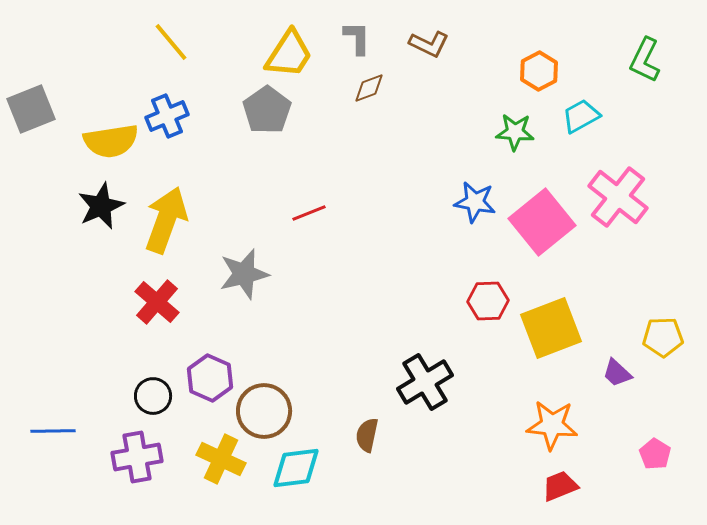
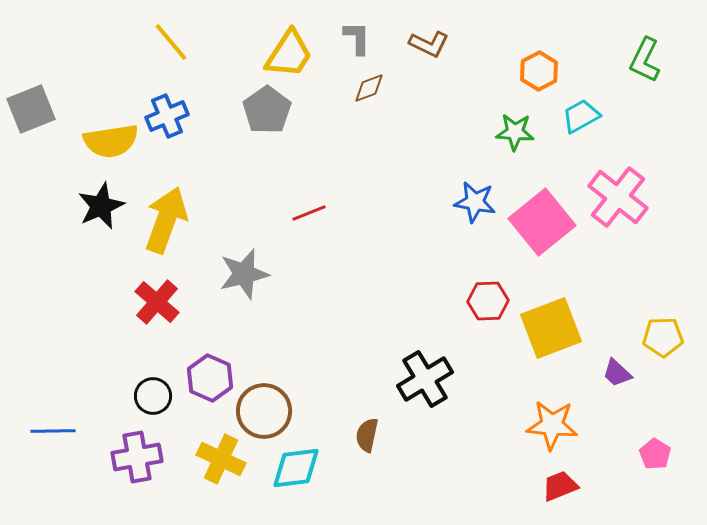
black cross: moved 3 px up
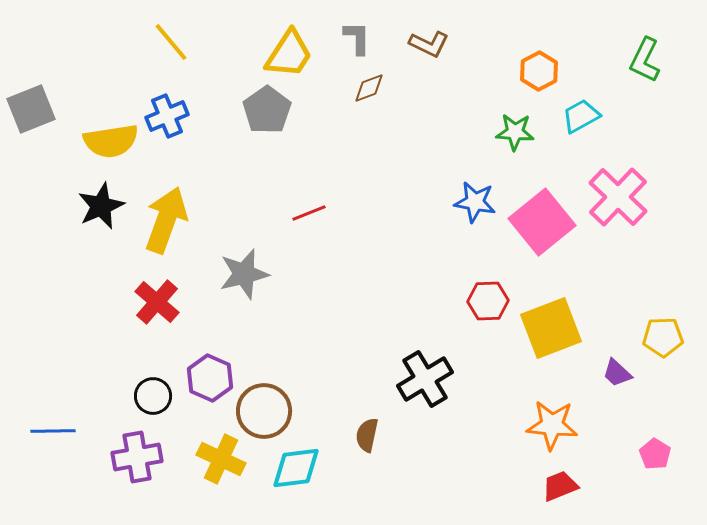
pink cross: rotated 6 degrees clockwise
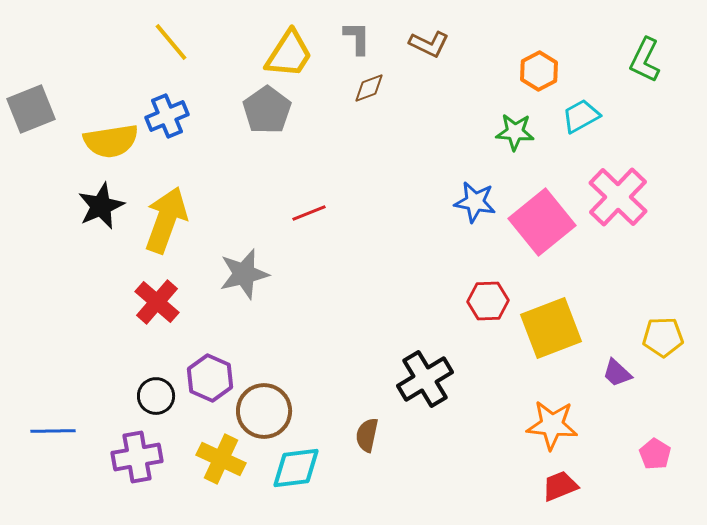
black circle: moved 3 px right
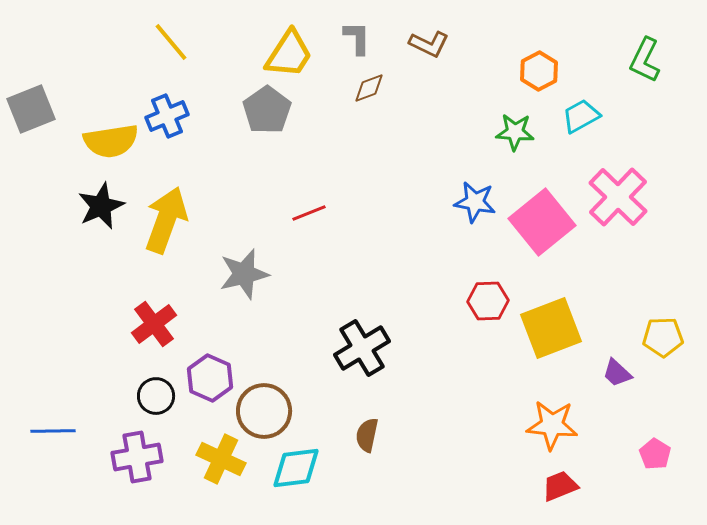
red cross: moved 3 px left, 22 px down; rotated 12 degrees clockwise
black cross: moved 63 px left, 31 px up
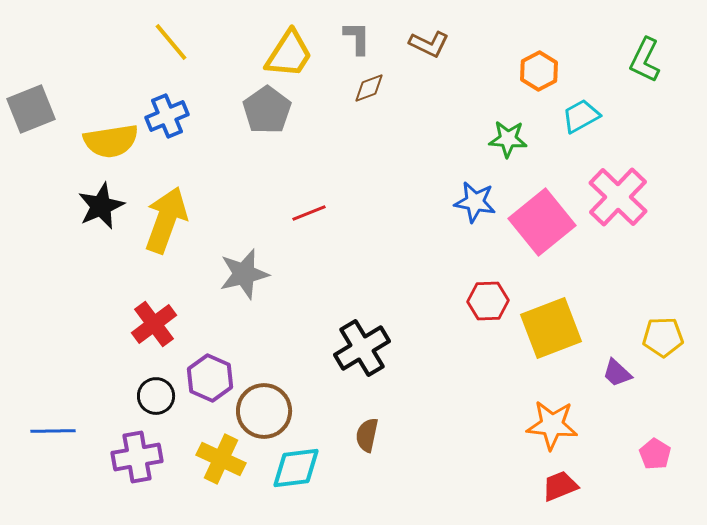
green star: moved 7 px left, 7 px down
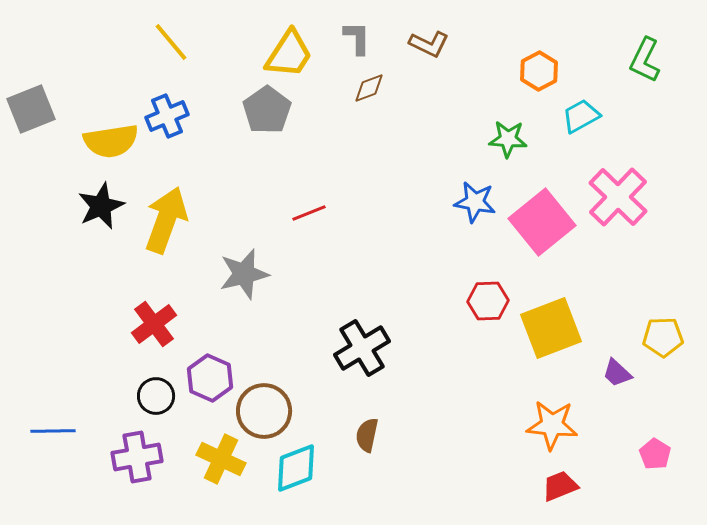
cyan diamond: rotated 14 degrees counterclockwise
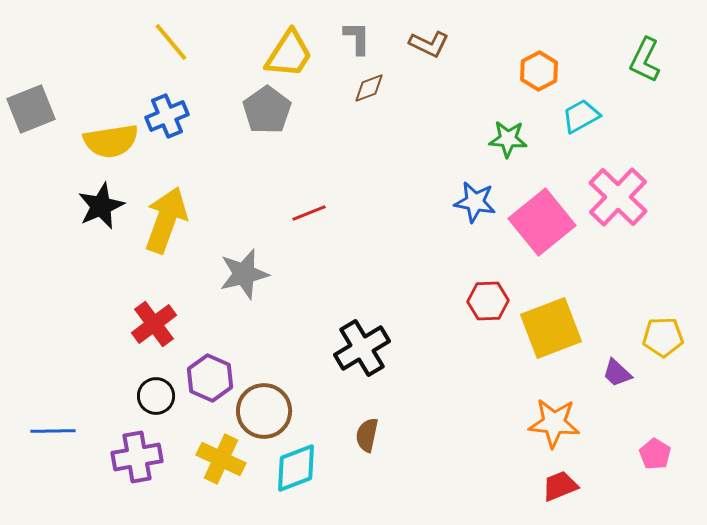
orange star: moved 2 px right, 2 px up
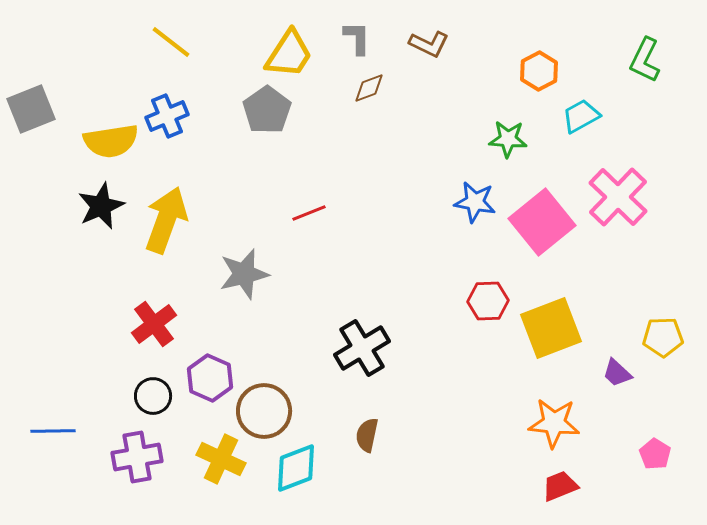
yellow line: rotated 12 degrees counterclockwise
black circle: moved 3 px left
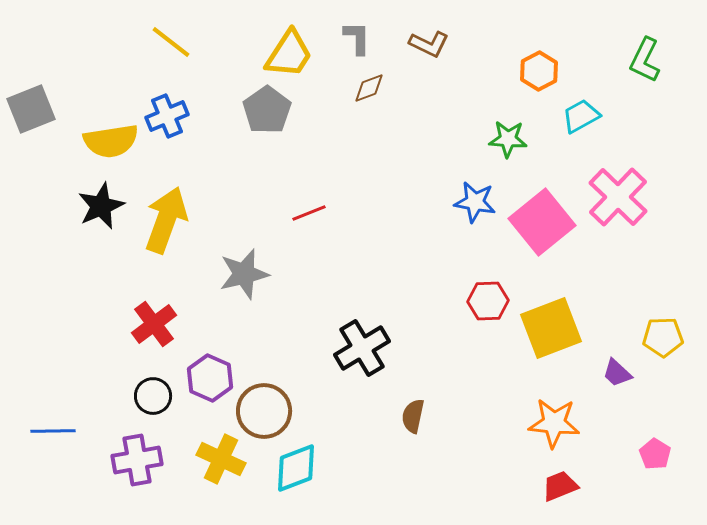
brown semicircle: moved 46 px right, 19 px up
purple cross: moved 3 px down
